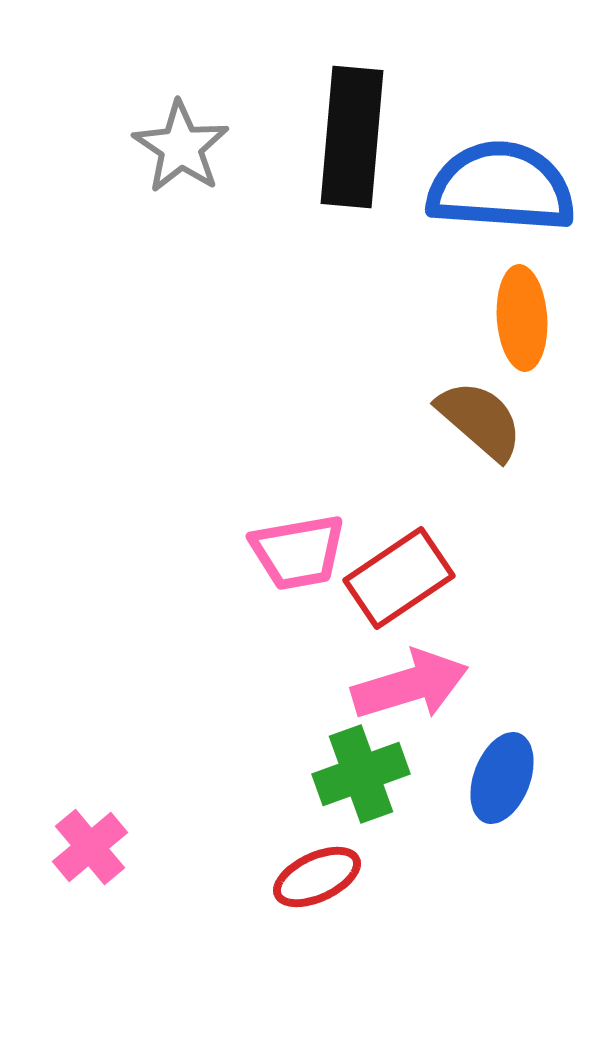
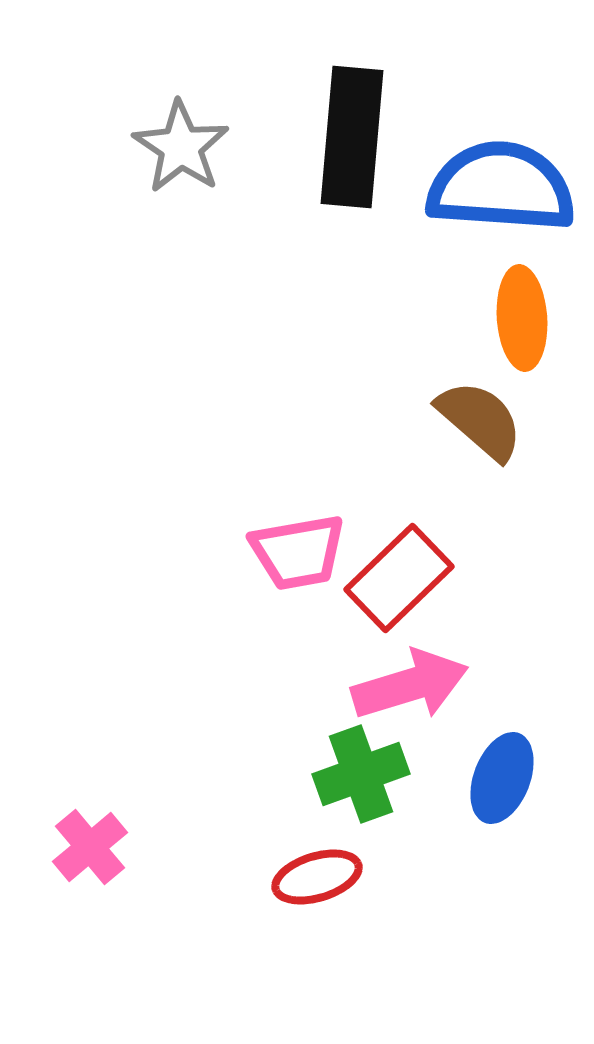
red rectangle: rotated 10 degrees counterclockwise
red ellipse: rotated 8 degrees clockwise
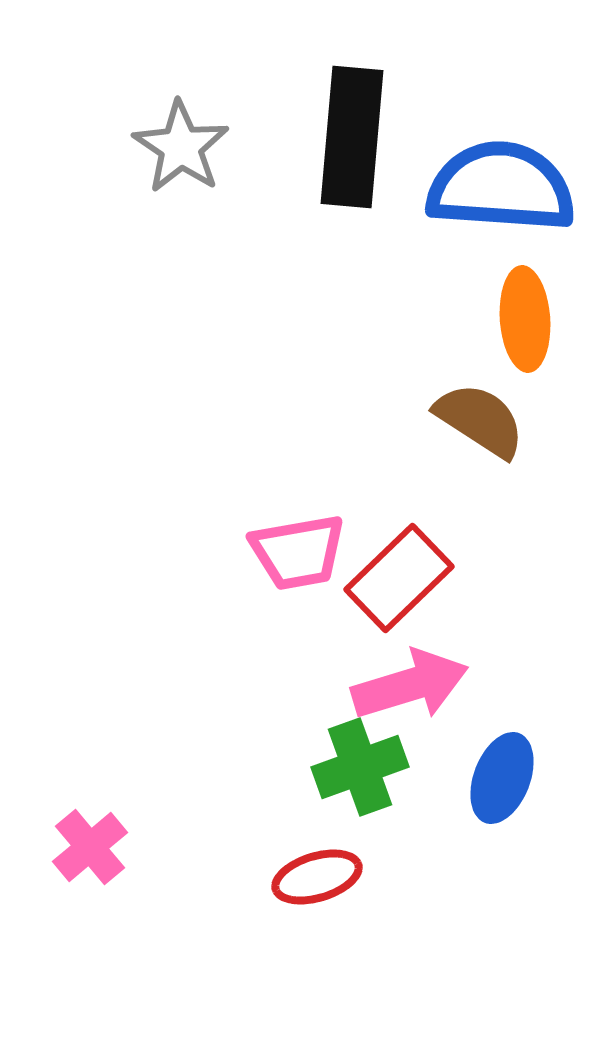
orange ellipse: moved 3 px right, 1 px down
brown semicircle: rotated 8 degrees counterclockwise
green cross: moved 1 px left, 7 px up
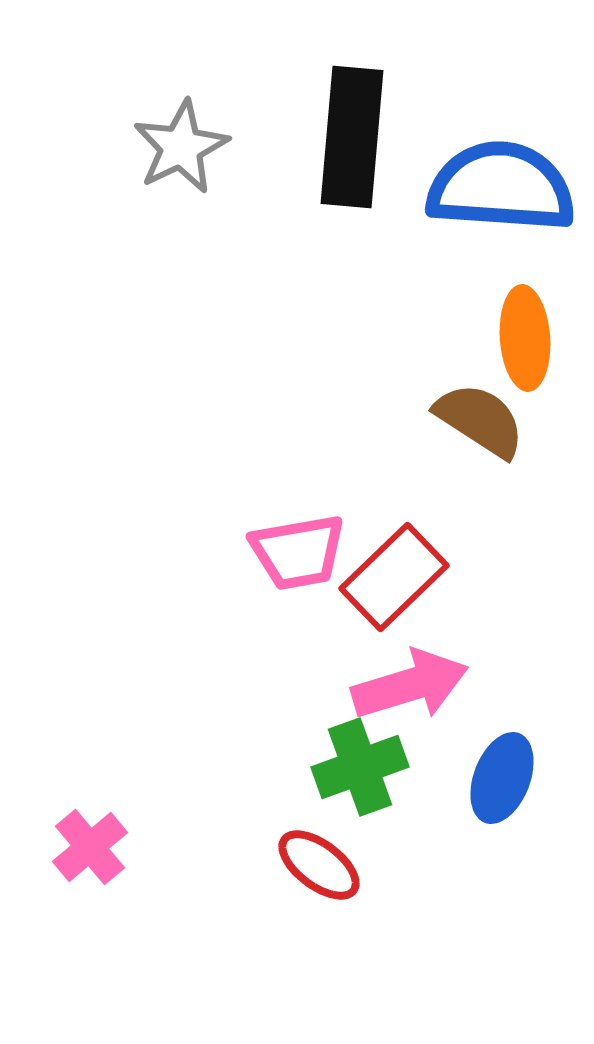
gray star: rotated 12 degrees clockwise
orange ellipse: moved 19 px down
red rectangle: moved 5 px left, 1 px up
red ellipse: moved 2 px right, 12 px up; rotated 54 degrees clockwise
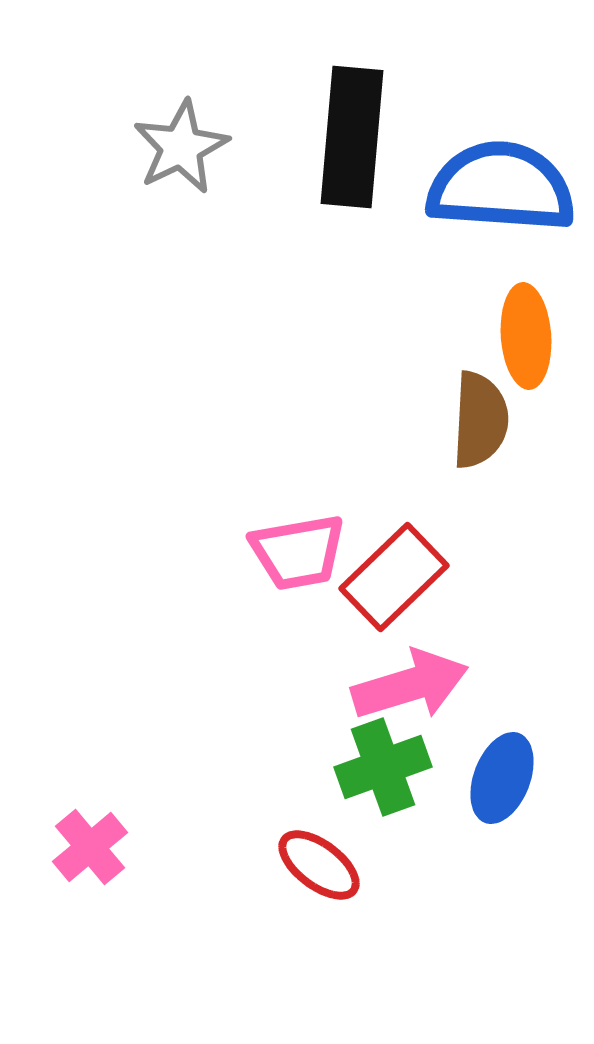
orange ellipse: moved 1 px right, 2 px up
brown semicircle: rotated 60 degrees clockwise
green cross: moved 23 px right
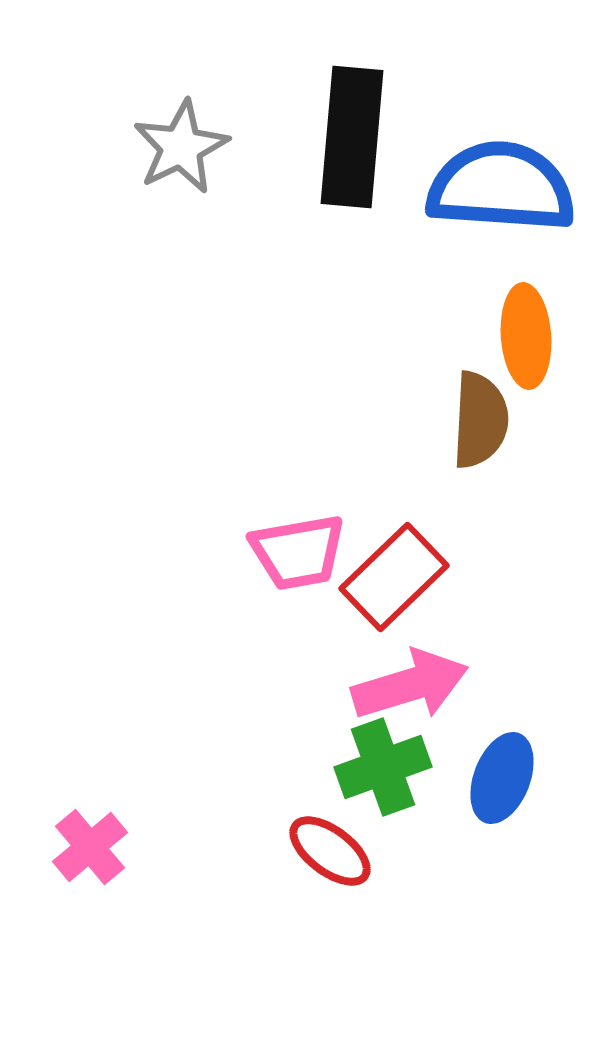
red ellipse: moved 11 px right, 14 px up
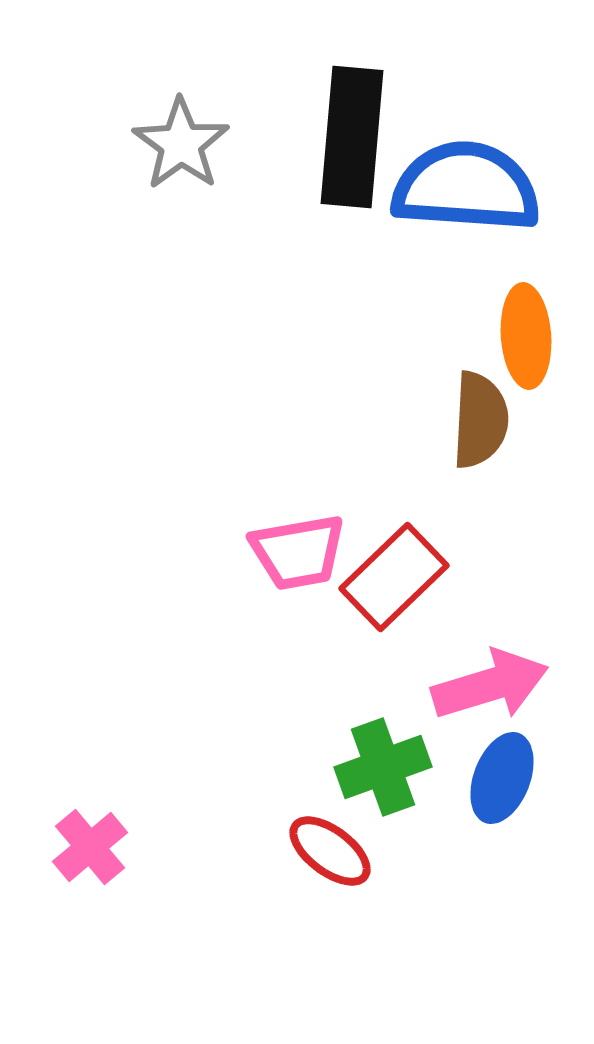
gray star: moved 3 px up; rotated 10 degrees counterclockwise
blue semicircle: moved 35 px left
pink arrow: moved 80 px right
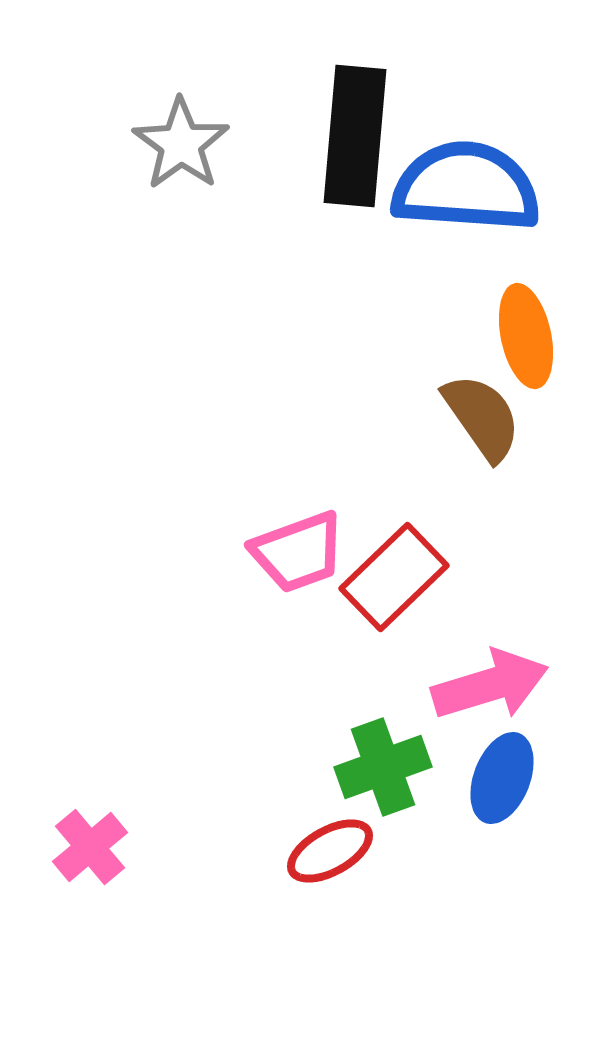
black rectangle: moved 3 px right, 1 px up
orange ellipse: rotated 8 degrees counterclockwise
brown semicircle: moved 2 px right, 3 px up; rotated 38 degrees counterclockwise
pink trapezoid: rotated 10 degrees counterclockwise
red ellipse: rotated 66 degrees counterclockwise
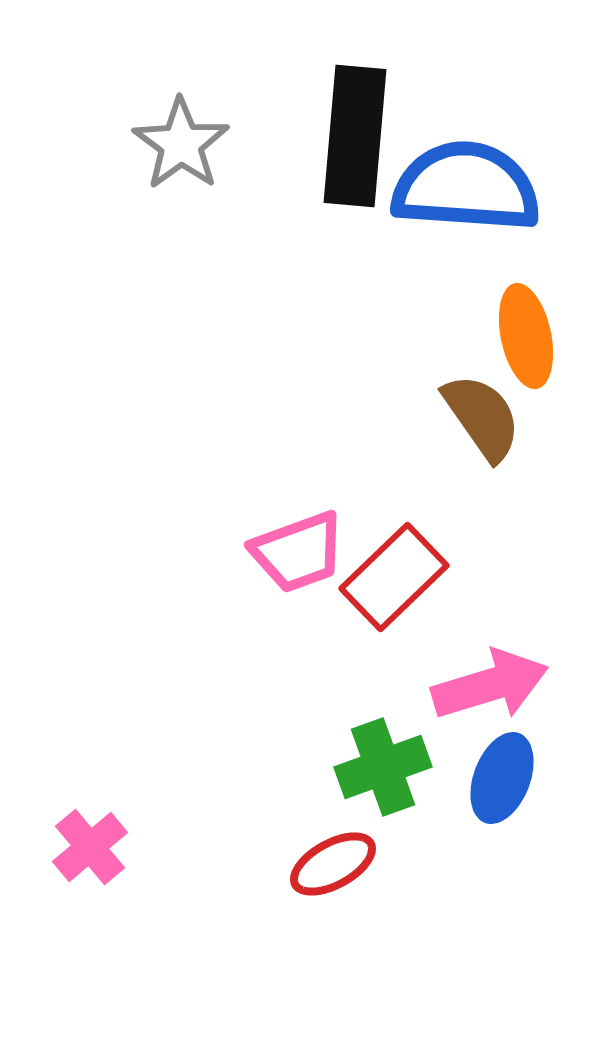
red ellipse: moved 3 px right, 13 px down
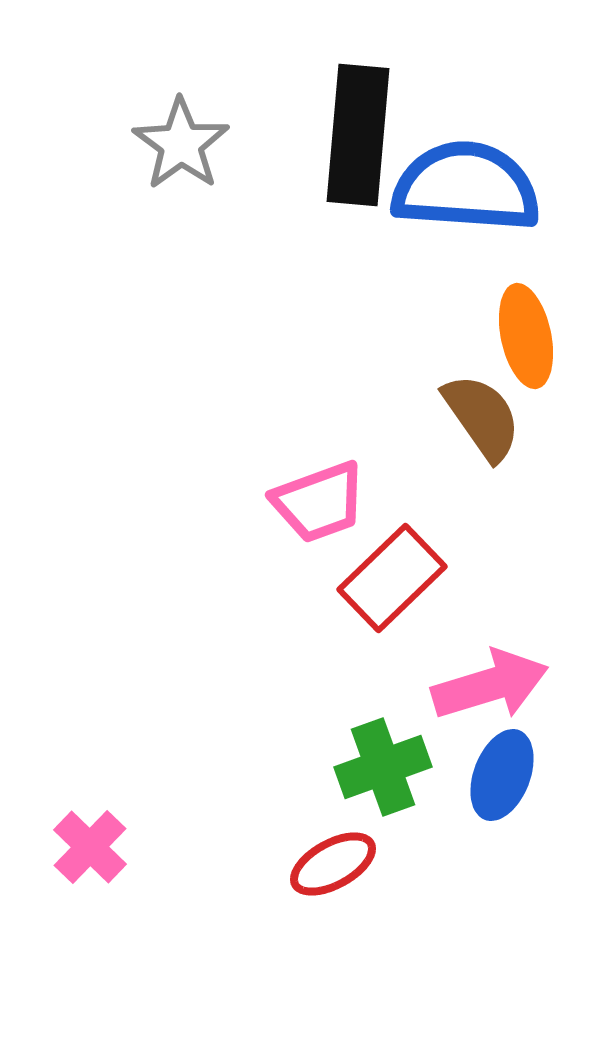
black rectangle: moved 3 px right, 1 px up
pink trapezoid: moved 21 px right, 50 px up
red rectangle: moved 2 px left, 1 px down
blue ellipse: moved 3 px up
pink cross: rotated 6 degrees counterclockwise
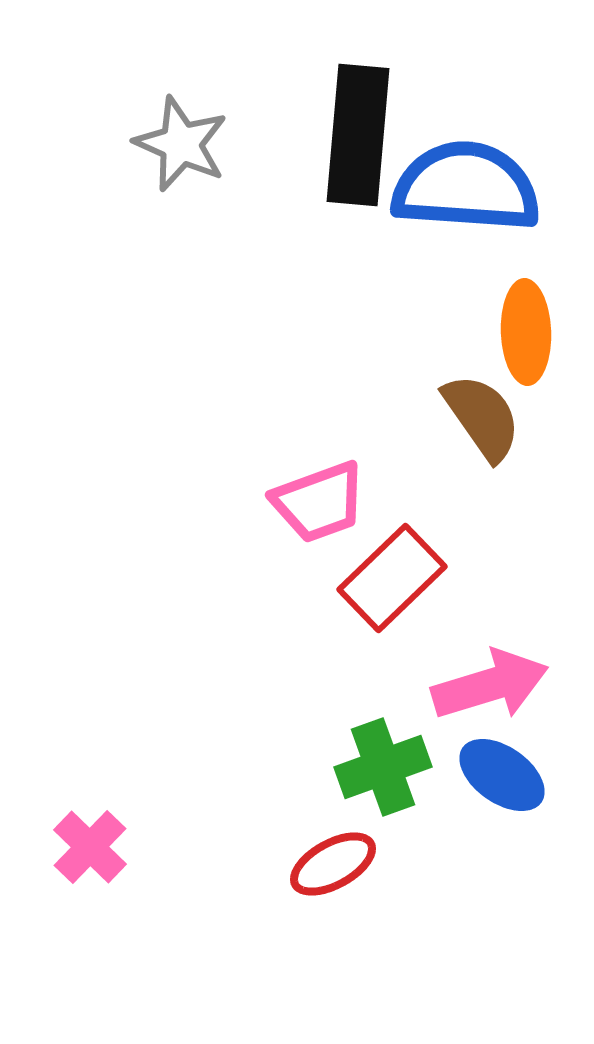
gray star: rotated 12 degrees counterclockwise
orange ellipse: moved 4 px up; rotated 10 degrees clockwise
blue ellipse: rotated 76 degrees counterclockwise
